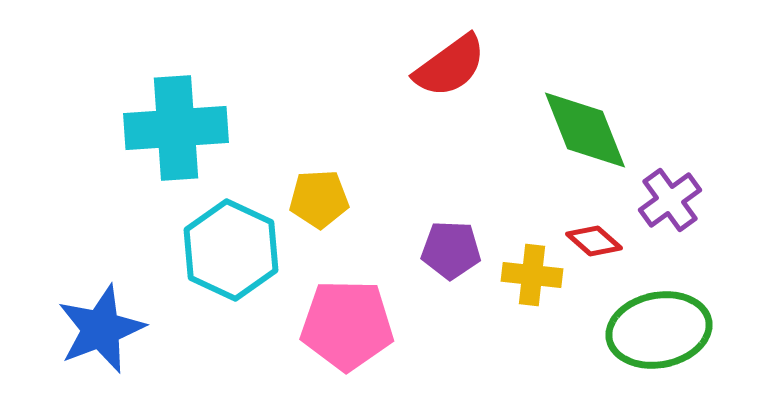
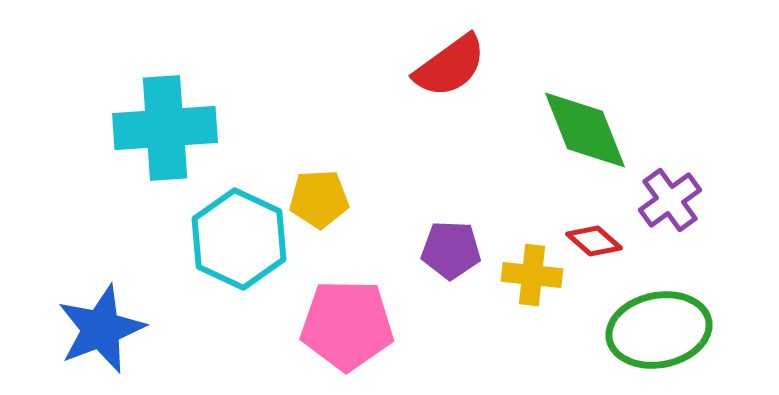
cyan cross: moved 11 px left
cyan hexagon: moved 8 px right, 11 px up
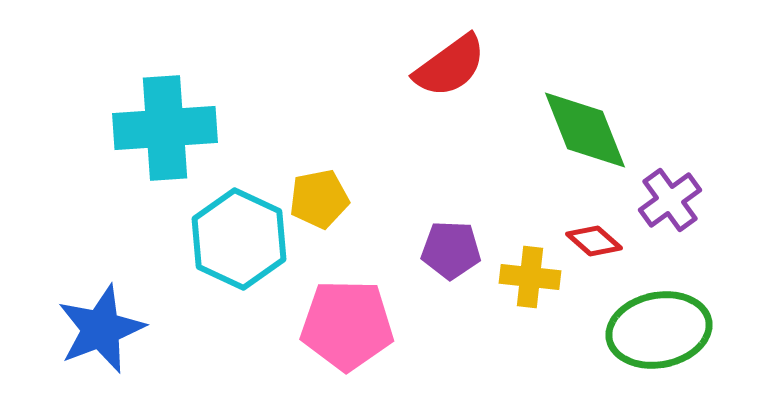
yellow pentagon: rotated 8 degrees counterclockwise
yellow cross: moved 2 px left, 2 px down
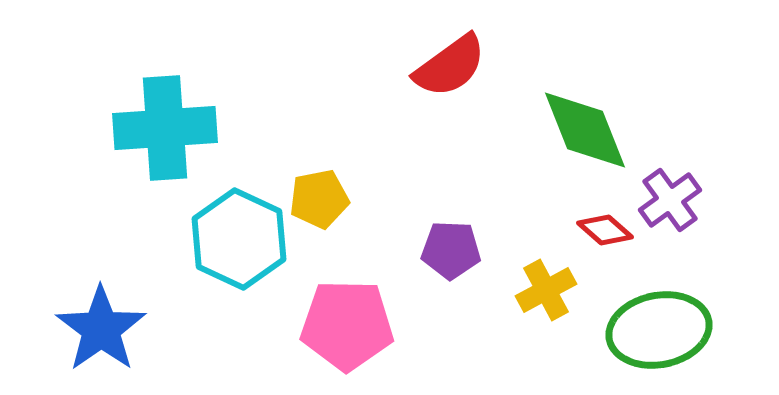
red diamond: moved 11 px right, 11 px up
yellow cross: moved 16 px right, 13 px down; rotated 34 degrees counterclockwise
blue star: rotated 14 degrees counterclockwise
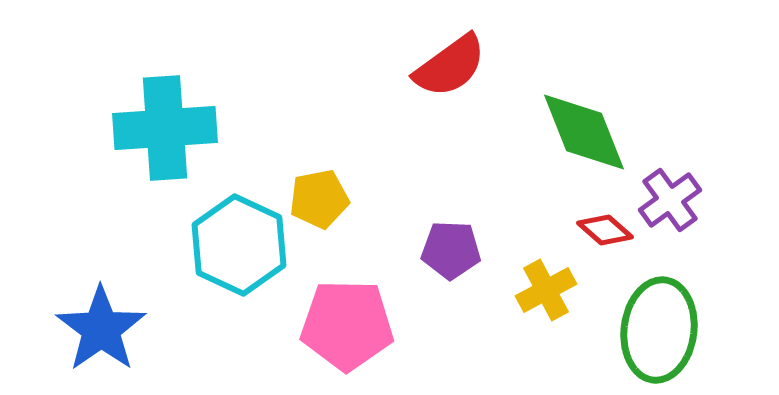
green diamond: moved 1 px left, 2 px down
cyan hexagon: moved 6 px down
green ellipse: rotated 72 degrees counterclockwise
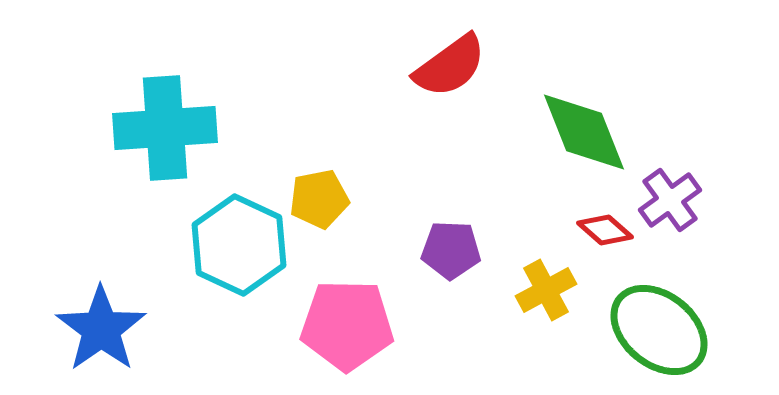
green ellipse: rotated 58 degrees counterclockwise
